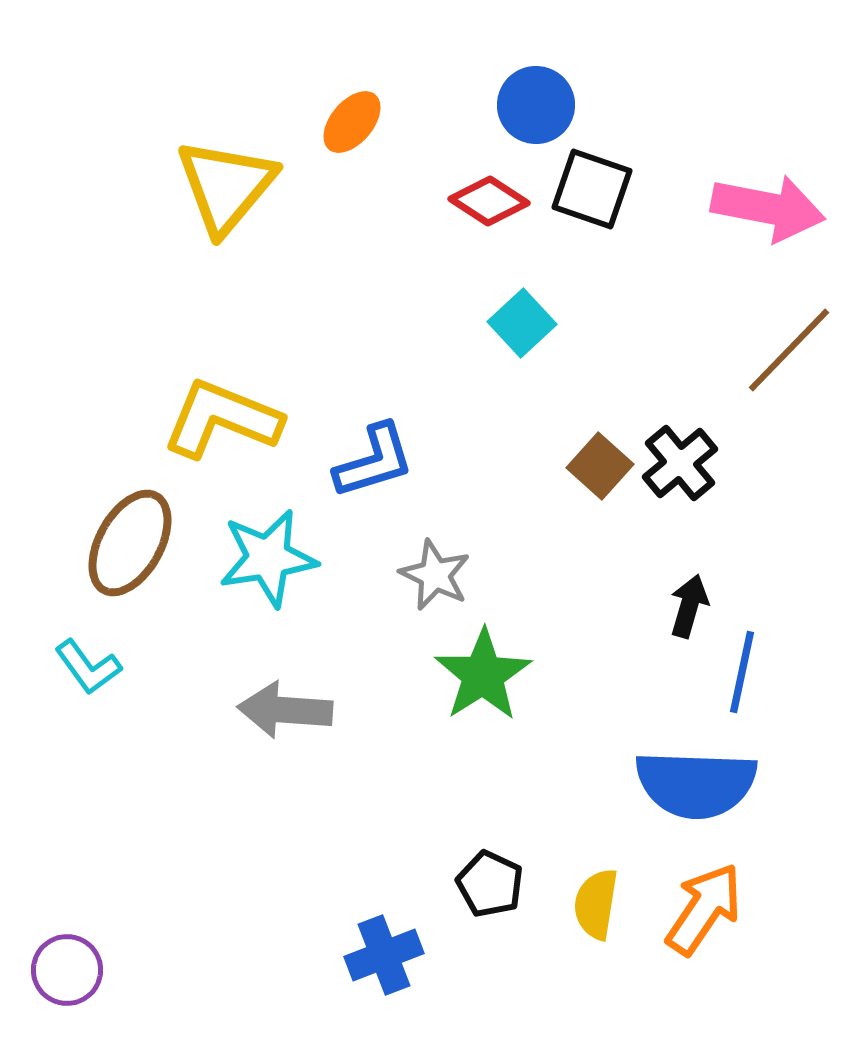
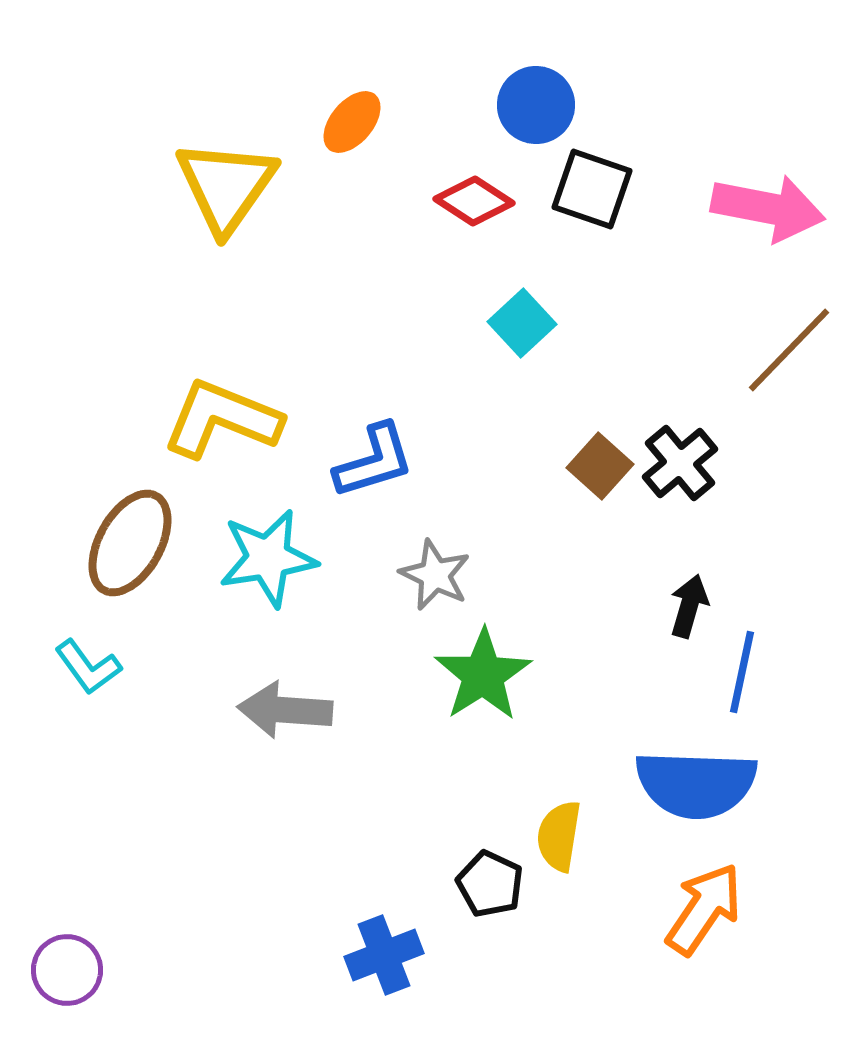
yellow triangle: rotated 5 degrees counterclockwise
red diamond: moved 15 px left
yellow semicircle: moved 37 px left, 68 px up
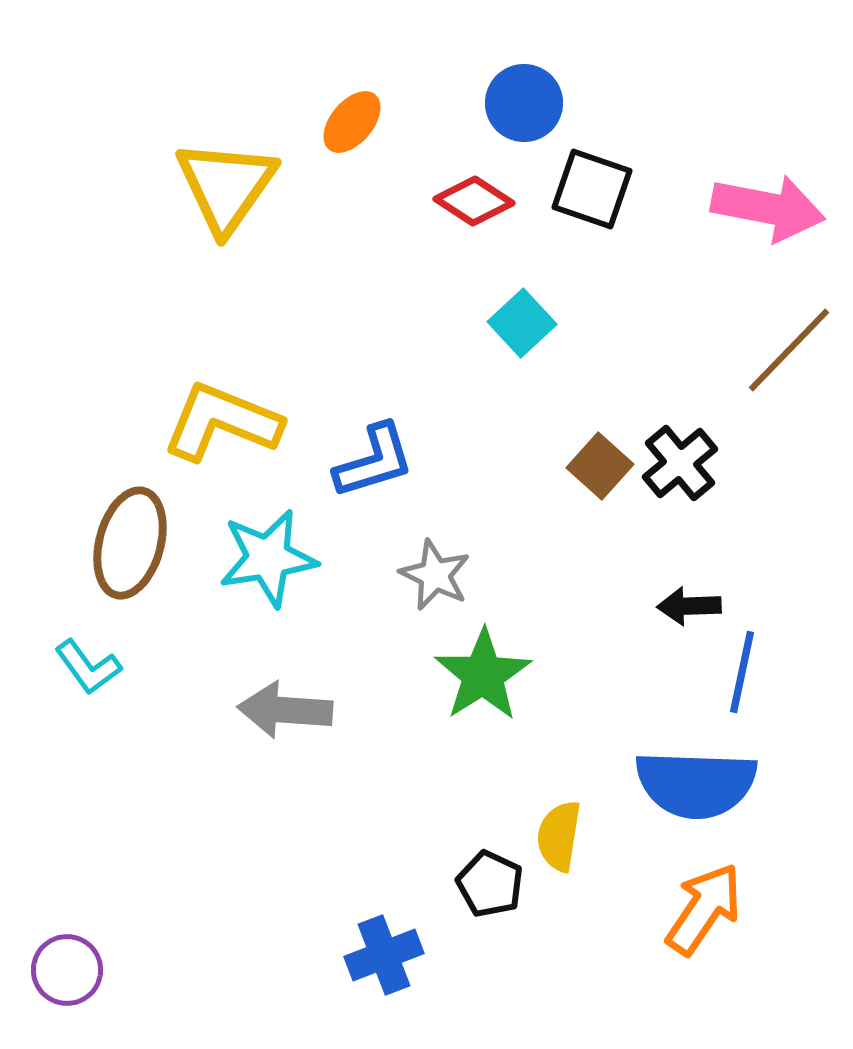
blue circle: moved 12 px left, 2 px up
yellow L-shape: moved 3 px down
brown ellipse: rotated 14 degrees counterclockwise
black arrow: rotated 108 degrees counterclockwise
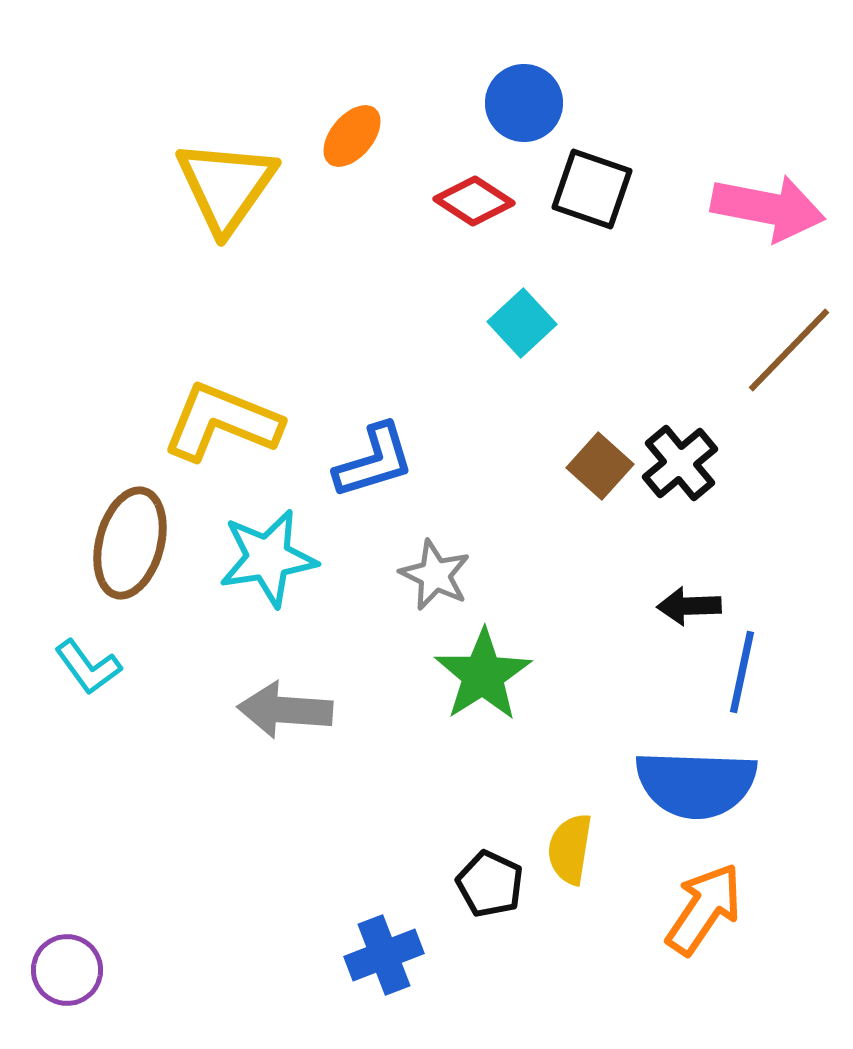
orange ellipse: moved 14 px down
yellow semicircle: moved 11 px right, 13 px down
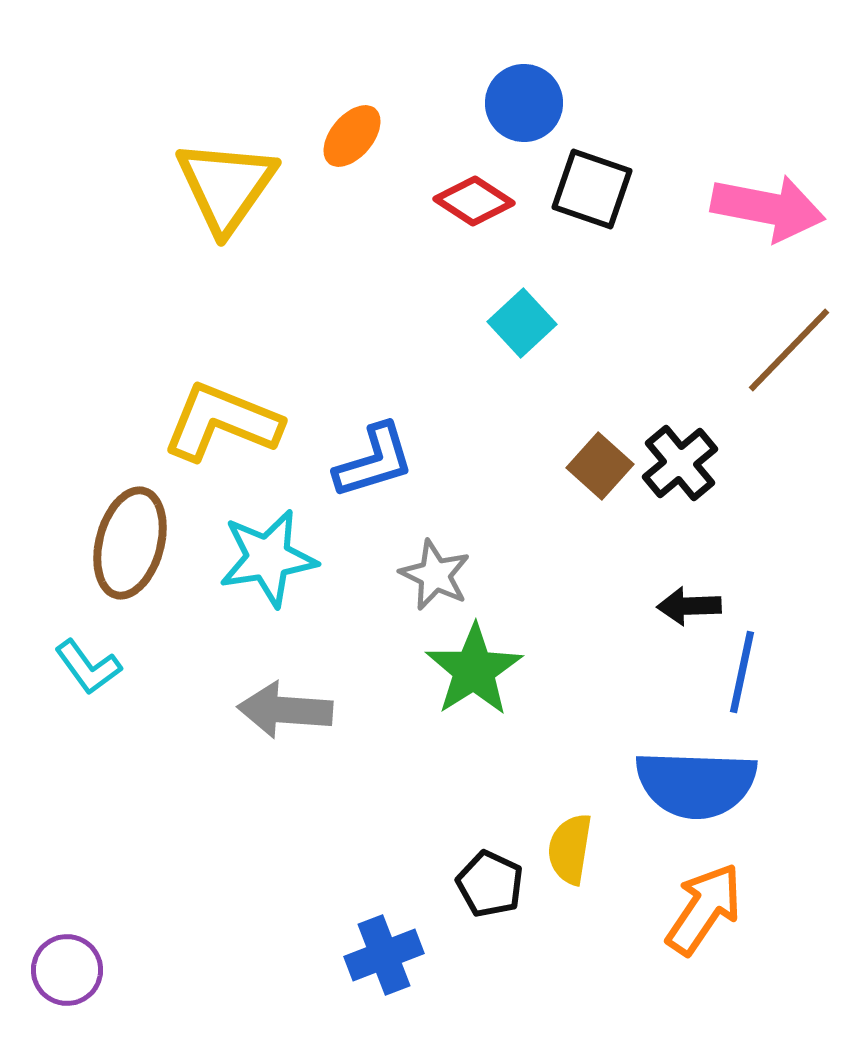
green star: moved 9 px left, 5 px up
